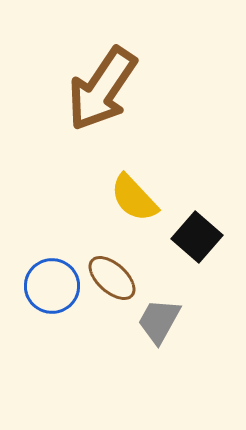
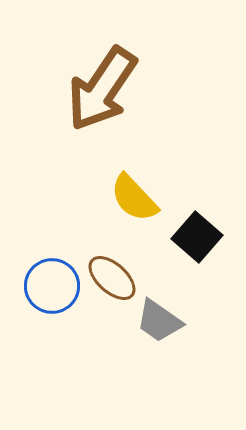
gray trapezoid: rotated 84 degrees counterclockwise
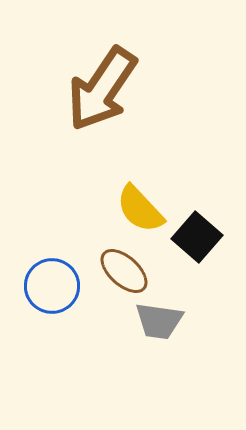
yellow semicircle: moved 6 px right, 11 px down
brown ellipse: moved 12 px right, 7 px up
gray trapezoid: rotated 27 degrees counterclockwise
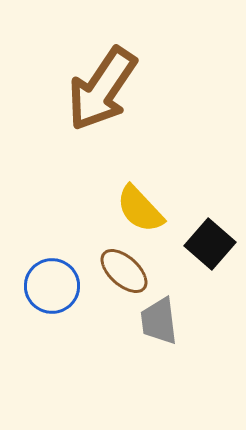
black square: moved 13 px right, 7 px down
gray trapezoid: rotated 75 degrees clockwise
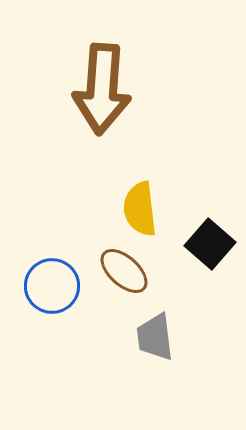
brown arrow: rotated 30 degrees counterclockwise
yellow semicircle: rotated 36 degrees clockwise
gray trapezoid: moved 4 px left, 16 px down
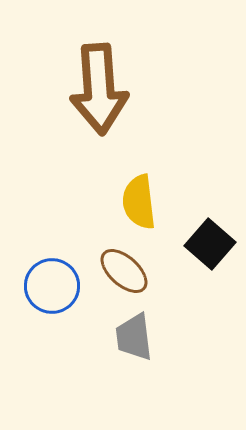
brown arrow: moved 3 px left; rotated 8 degrees counterclockwise
yellow semicircle: moved 1 px left, 7 px up
gray trapezoid: moved 21 px left
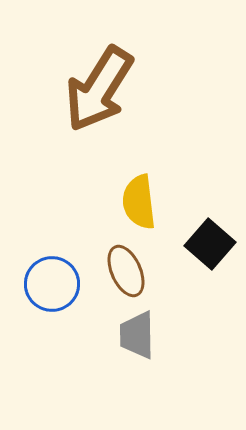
brown arrow: rotated 36 degrees clockwise
brown ellipse: moved 2 px right; rotated 24 degrees clockwise
blue circle: moved 2 px up
gray trapezoid: moved 3 px right, 2 px up; rotated 6 degrees clockwise
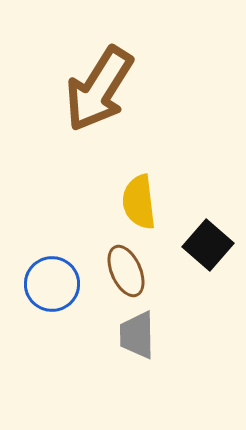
black square: moved 2 px left, 1 px down
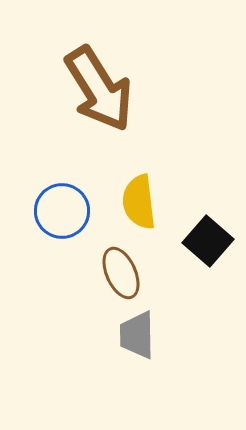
brown arrow: rotated 64 degrees counterclockwise
black square: moved 4 px up
brown ellipse: moved 5 px left, 2 px down
blue circle: moved 10 px right, 73 px up
